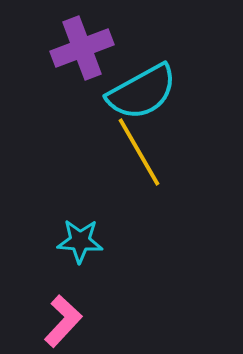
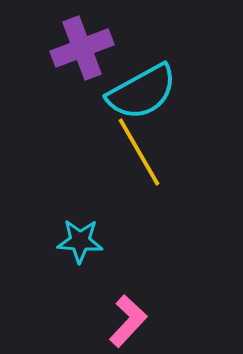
pink L-shape: moved 65 px right
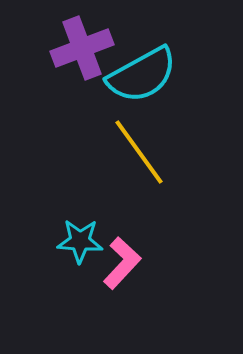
cyan semicircle: moved 17 px up
yellow line: rotated 6 degrees counterclockwise
pink L-shape: moved 6 px left, 58 px up
